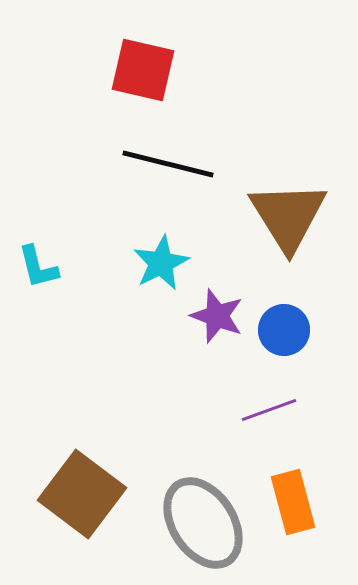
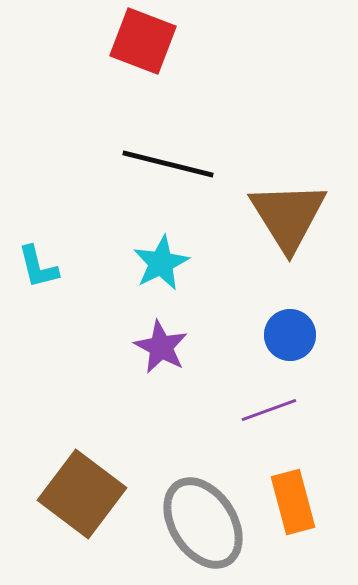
red square: moved 29 px up; rotated 8 degrees clockwise
purple star: moved 56 px left, 31 px down; rotated 8 degrees clockwise
blue circle: moved 6 px right, 5 px down
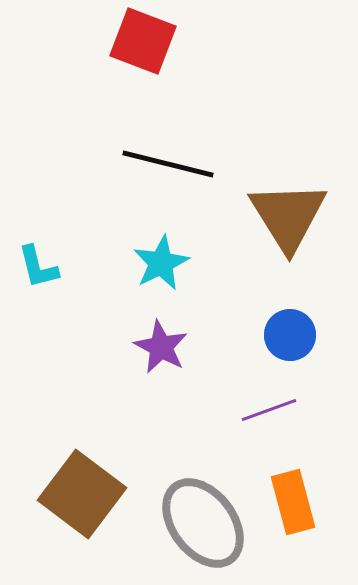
gray ellipse: rotated 4 degrees counterclockwise
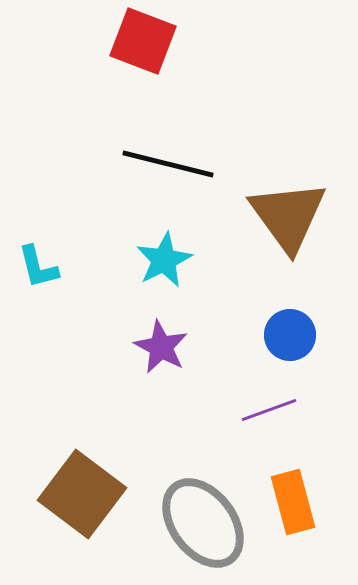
brown triangle: rotated 4 degrees counterclockwise
cyan star: moved 3 px right, 3 px up
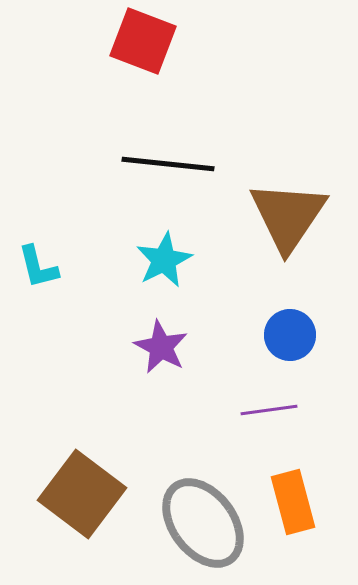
black line: rotated 8 degrees counterclockwise
brown triangle: rotated 10 degrees clockwise
purple line: rotated 12 degrees clockwise
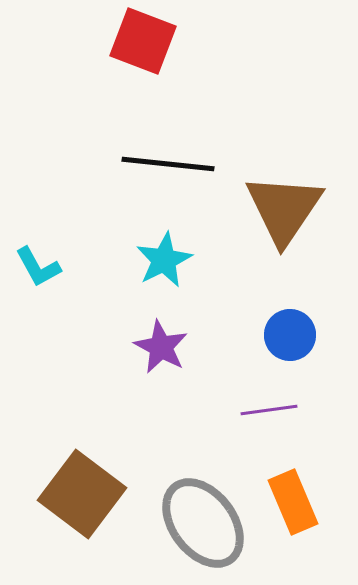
brown triangle: moved 4 px left, 7 px up
cyan L-shape: rotated 15 degrees counterclockwise
orange rectangle: rotated 8 degrees counterclockwise
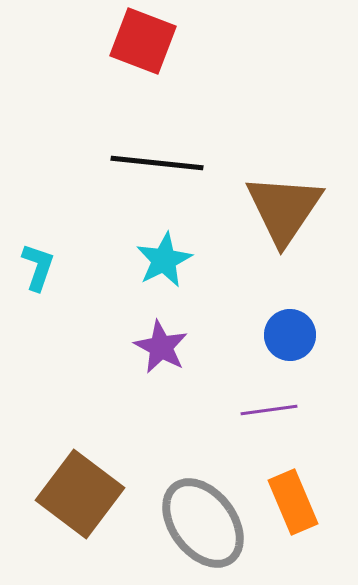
black line: moved 11 px left, 1 px up
cyan L-shape: rotated 132 degrees counterclockwise
brown square: moved 2 px left
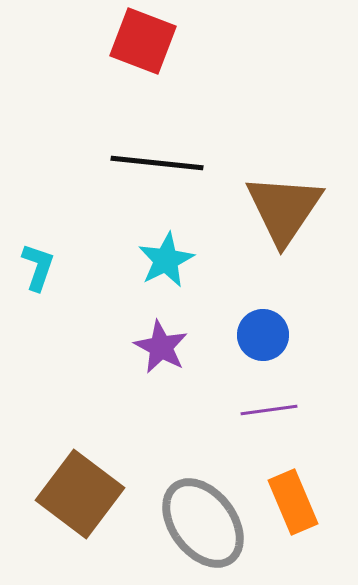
cyan star: moved 2 px right
blue circle: moved 27 px left
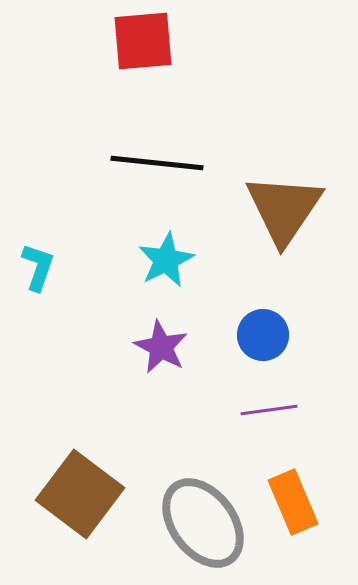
red square: rotated 26 degrees counterclockwise
